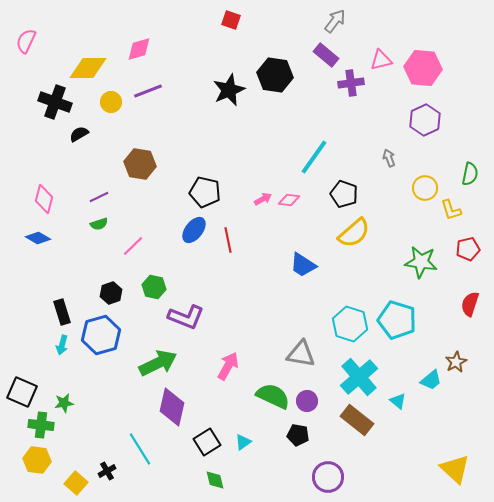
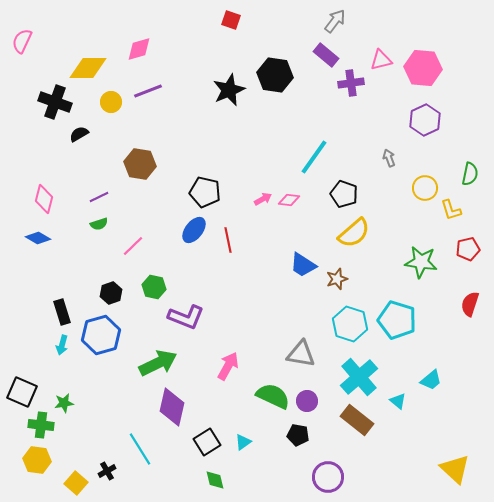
pink semicircle at (26, 41): moved 4 px left
brown star at (456, 362): moved 119 px left, 83 px up; rotated 10 degrees clockwise
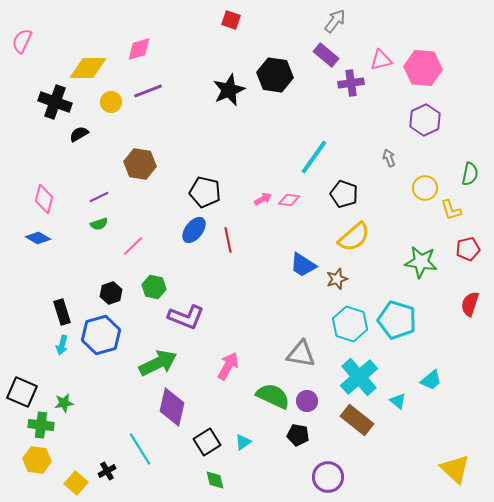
yellow semicircle at (354, 233): moved 4 px down
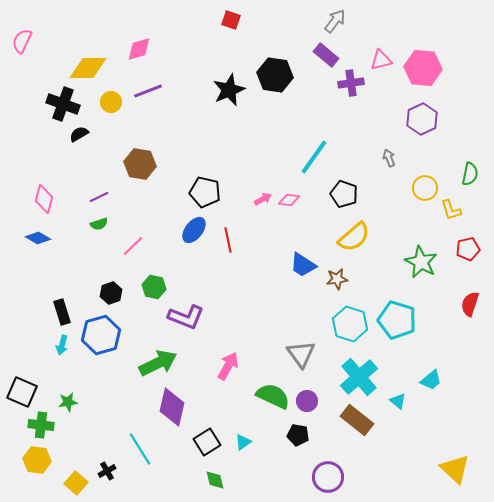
black cross at (55, 102): moved 8 px right, 2 px down
purple hexagon at (425, 120): moved 3 px left, 1 px up
green star at (421, 262): rotated 20 degrees clockwise
brown star at (337, 279): rotated 10 degrees clockwise
gray triangle at (301, 354): rotated 44 degrees clockwise
green star at (64, 403): moved 4 px right, 1 px up
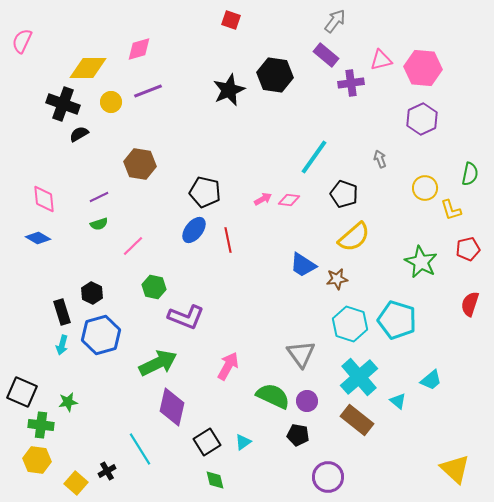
gray arrow at (389, 158): moved 9 px left, 1 px down
pink diamond at (44, 199): rotated 20 degrees counterclockwise
black hexagon at (111, 293): moved 19 px left; rotated 15 degrees counterclockwise
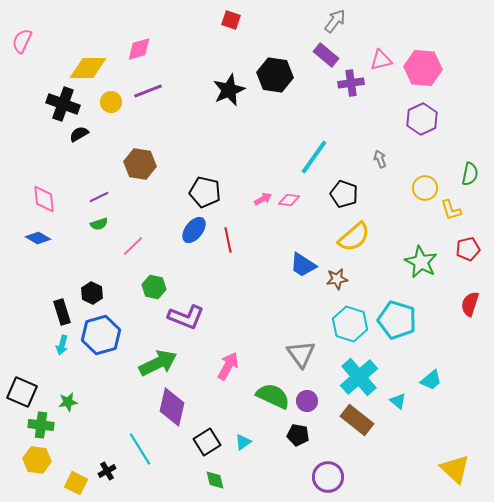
yellow square at (76, 483): rotated 15 degrees counterclockwise
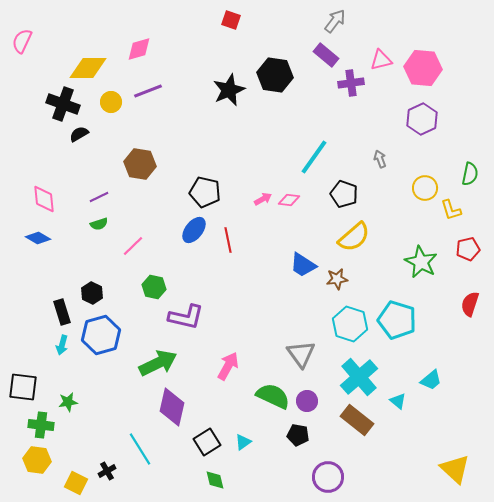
purple L-shape at (186, 317): rotated 9 degrees counterclockwise
black square at (22, 392): moved 1 px right, 5 px up; rotated 16 degrees counterclockwise
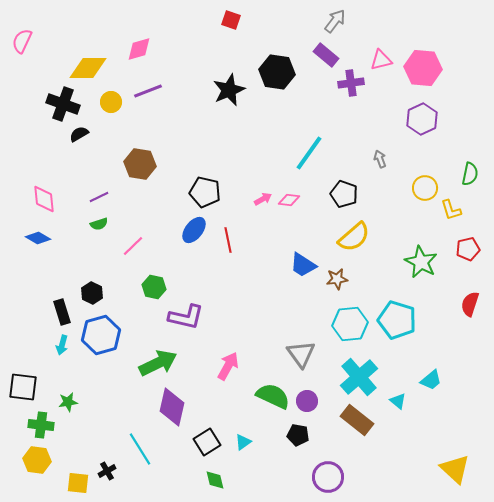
black hexagon at (275, 75): moved 2 px right, 3 px up
cyan line at (314, 157): moved 5 px left, 4 px up
cyan hexagon at (350, 324): rotated 24 degrees counterclockwise
yellow square at (76, 483): moved 2 px right; rotated 20 degrees counterclockwise
